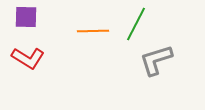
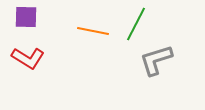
orange line: rotated 12 degrees clockwise
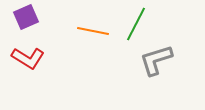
purple square: rotated 25 degrees counterclockwise
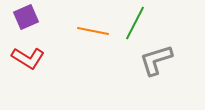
green line: moved 1 px left, 1 px up
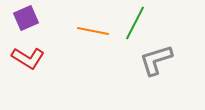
purple square: moved 1 px down
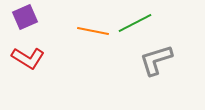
purple square: moved 1 px left, 1 px up
green line: rotated 36 degrees clockwise
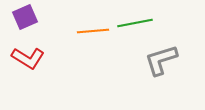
green line: rotated 16 degrees clockwise
orange line: rotated 16 degrees counterclockwise
gray L-shape: moved 5 px right
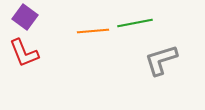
purple square: rotated 30 degrees counterclockwise
red L-shape: moved 4 px left, 5 px up; rotated 36 degrees clockwise
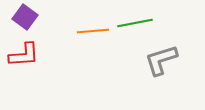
red L-shape: moved 2 px down; rotated 72 degrees counterclockwise
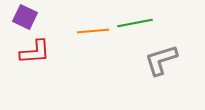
purple square: rotated 10 degrees counterclockwise
red L-shape: moved 11 px right, 3 px up
